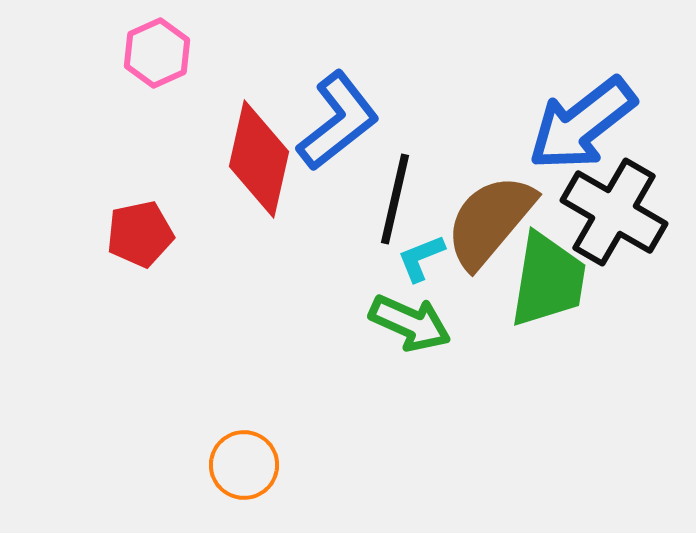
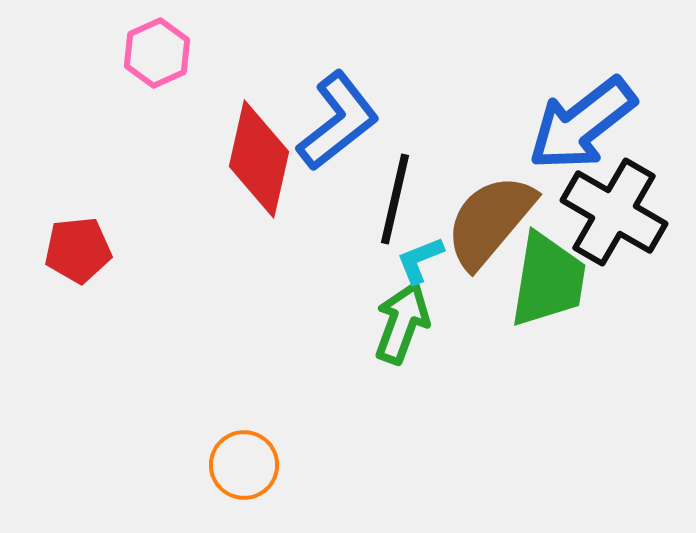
red pentagon: moved 62 px left, 16 px down; rotated 6 degrees clockwise
cyan L-shape: moved 1 px left, 2 px down
green arrow: moved 8 px left; rotated 94 degrees counterclockwise
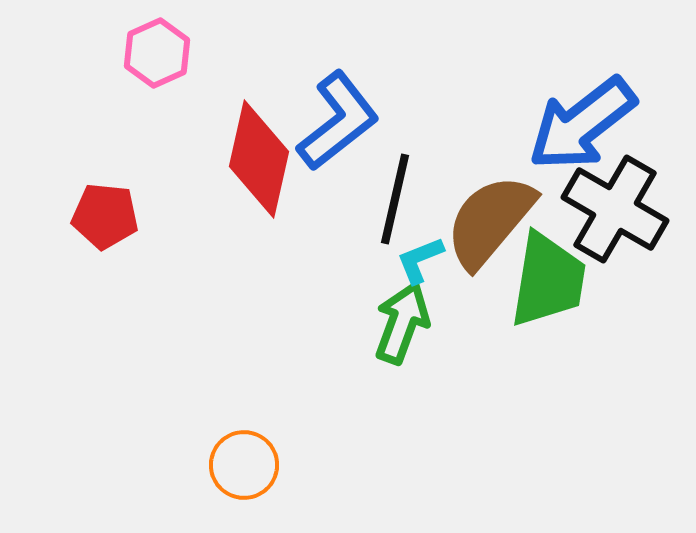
black cross: moved 1 px right, 3 px up
red pentagon: moved 27 px right, 34 px up; rotated 12 degrees clockwise
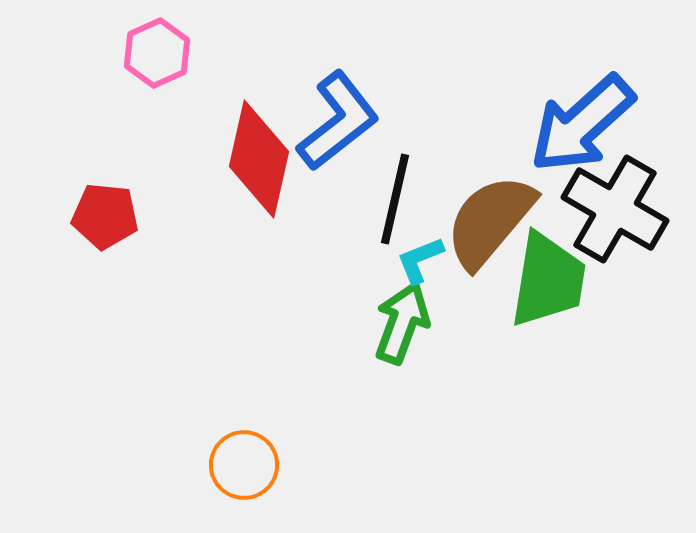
blue arrow: rotated 4 degrees counterclockwise
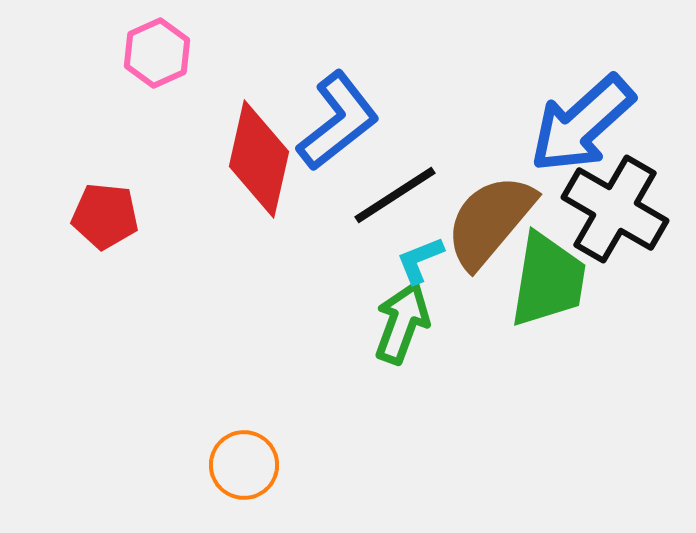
black line: moved 4 px up; rotated 44 degrees clockwise
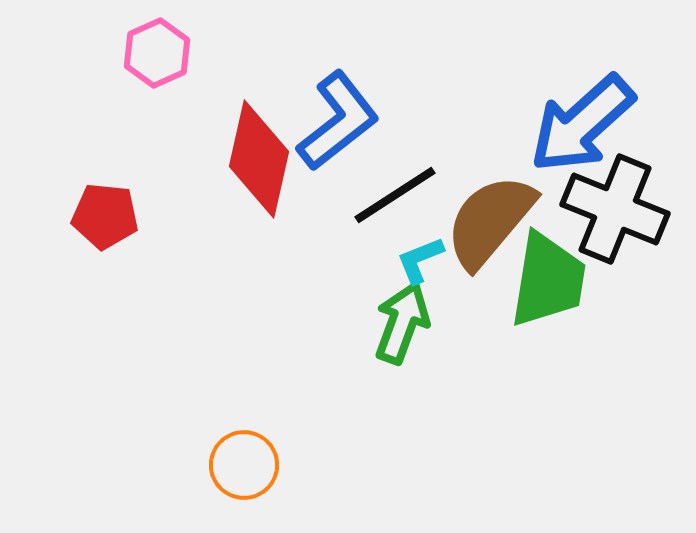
black cross: rotated 8 degrees counterclockwise
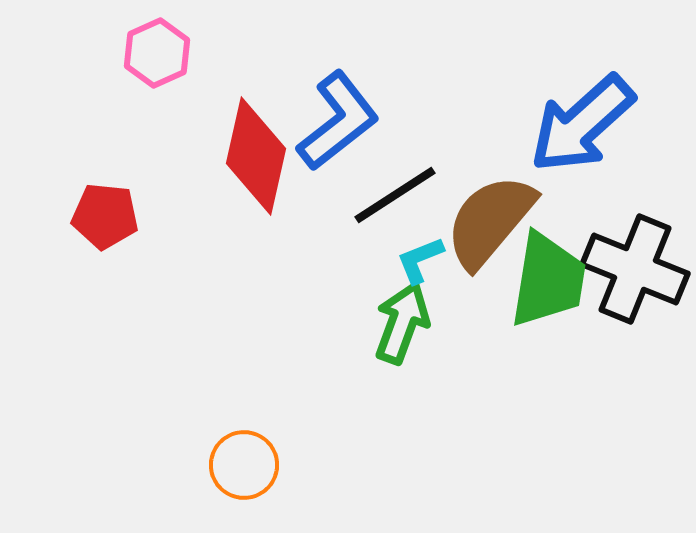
red diamond: moved 3 px left, 3 px up
black cross: moved 20 px right, 60 px down
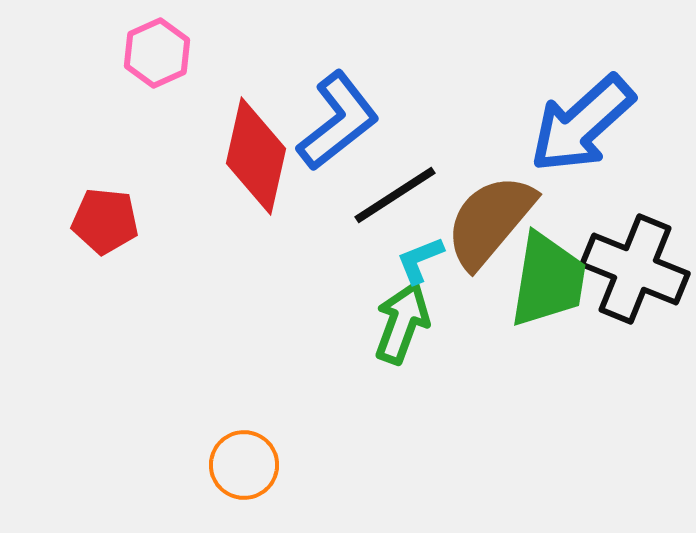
red pentagon: moved 5 px down
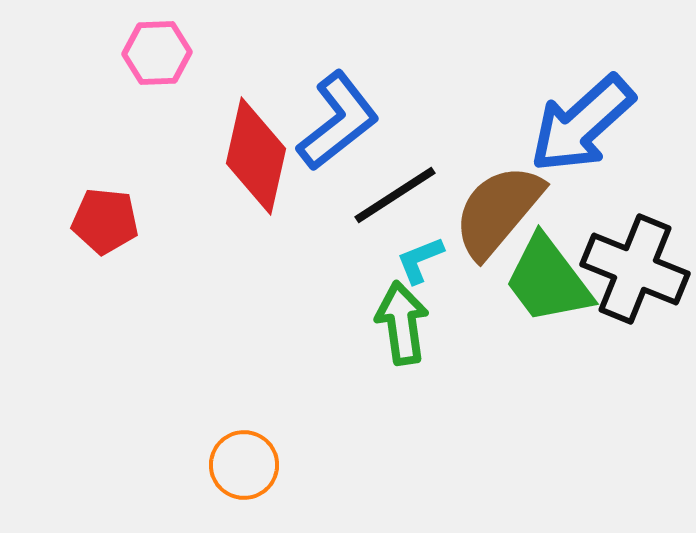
pink hexagon: rotated 22 degrees clockwise
brown semicircle: moved 8 px right, 10 px up
green trapezoid: rotated 134 degrees clockwise
green arrow: rotated 28 degrees counterclockwise
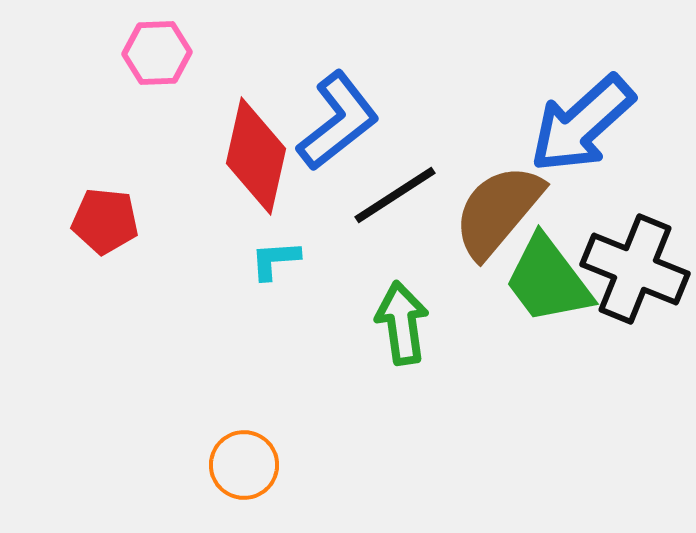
cyan L-shape: moved 145 px left; rotated 18 degrees clockwise
